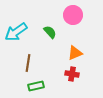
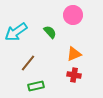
orange triangle: moved 1 px left, 1 px down
brown line: rotated 30 degrees clockwise
red cross: moved 2 px right, 1 px down
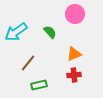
pink circle: moved 2 px right, 1 px up
red cross: rotated 16 degrees counterclockwise
green rectangle: moved 3 px right, 1 px up
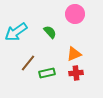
red cross: moved 2 px right, 2 px up
green rectangle: moved 8 px right, 12 px up
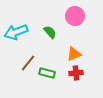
pink circle: moved 2 px down
cyan arrow: rotated 15 degrees clockwise
green rectangle: rotated 28 degrees clockwise
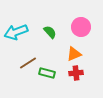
pink circle: moved 6 px right, 11 px down
brown line: rotated 18 degrees clockwise
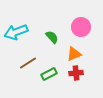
green semicircle: moved 2 px right, 5 px down
green rectangle: moved 2 px right, 1 px down; rotated 42 degrees counterclockwise
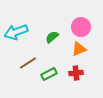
green semicircle: rotated 88 degrees counterclockwise
orange triangle: moved 5 px right, 5 px up
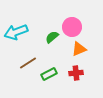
pink circle: moved 9 px left
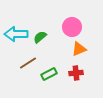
cyan arrow: moved 2 px down; rotated 20 degrees clockwise
green semicircle: moved 12 px left
